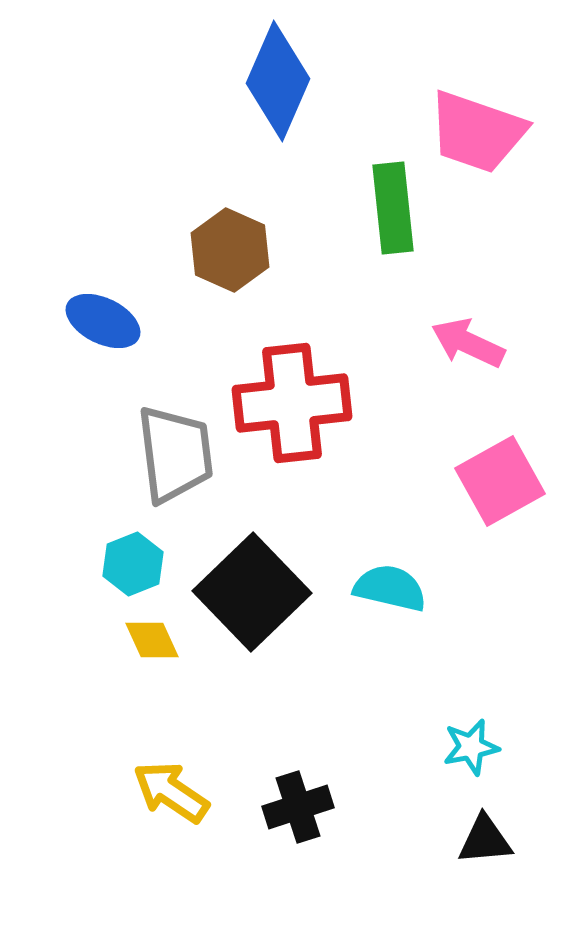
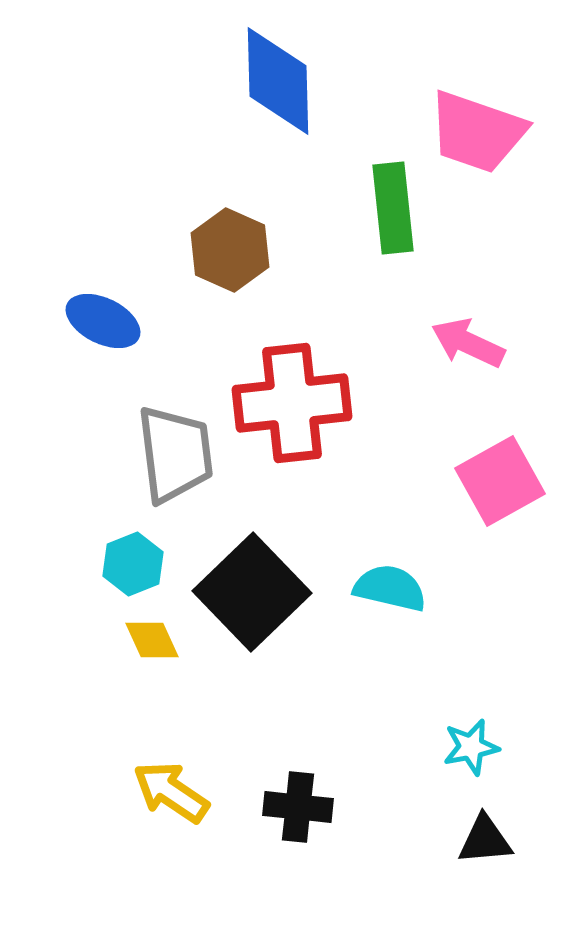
blue diamond: rotated 25 degrees counterclockwise
black cross: rotated 24 degrees clockwise
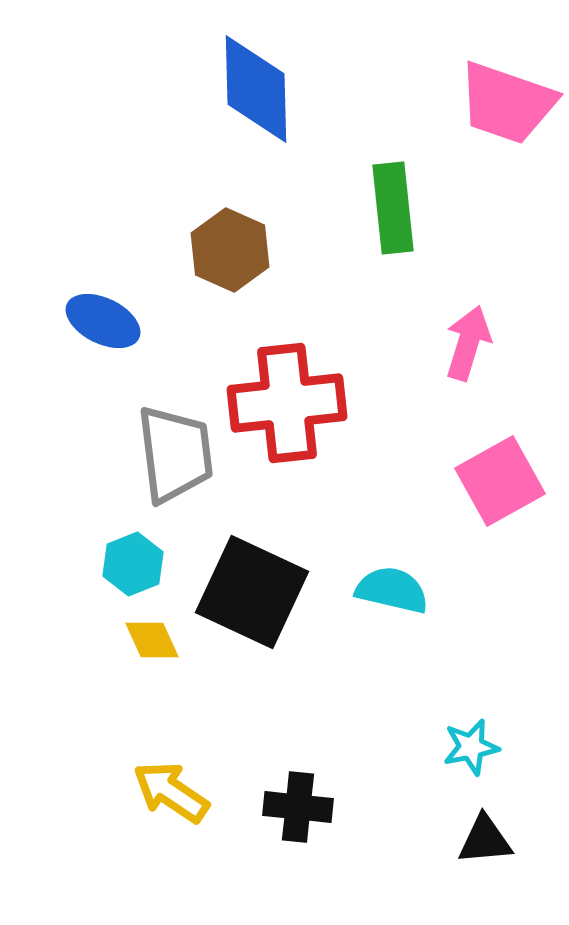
blue diamond: moved 22 px left, 8 px down
pink trapezoid: moved 30 px right, 29 px up
pink arrow: rotated 82 degrees clockwise
red cross: moved 5 px left
cyan semicircle: moved 2 px right, 2 px down
black square: rotated 21 degrees counterclockwise
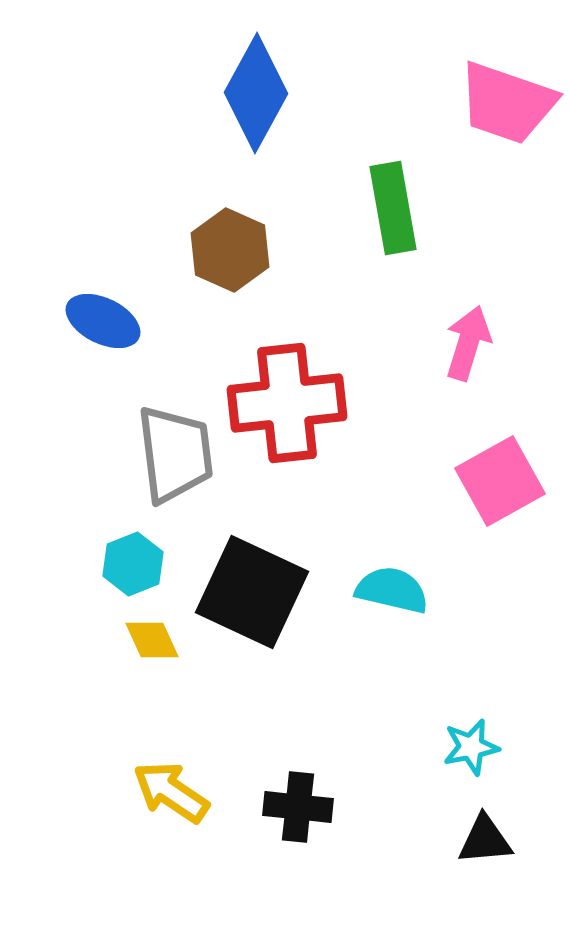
blue diamond: moved 4 px down; rotated 30 degrees clockwise
green rectangle: rotated 4 degrees counterclockwise
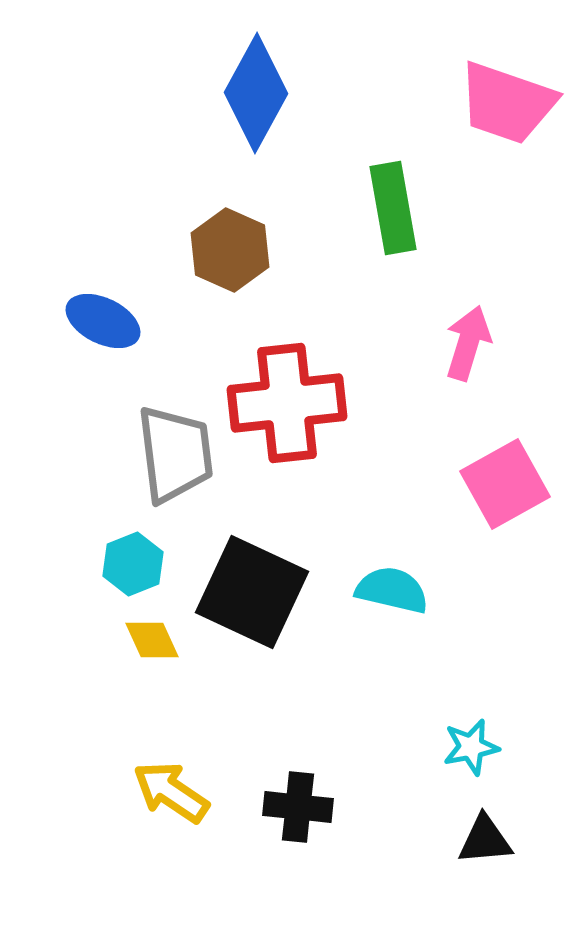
pink square: moved 5 px right, 3 px down
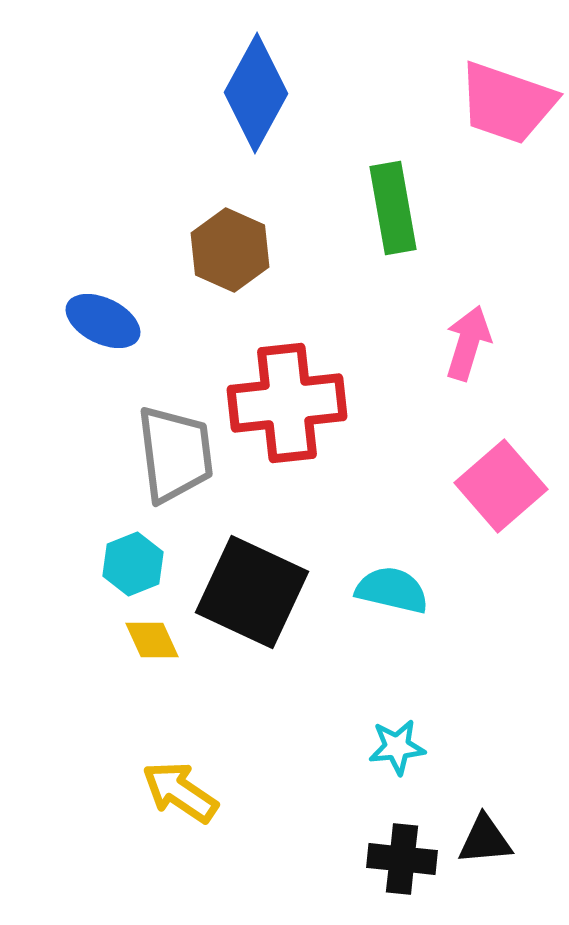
pink square: moved 4 px left, 2 px down; rotated 12 degrees counterclockwise
cyan star: moved 74 px left; rotated 6 degrees clockwise
yellow arrow: moved 9 px right
black cross: moved 104 px right, 52 px down
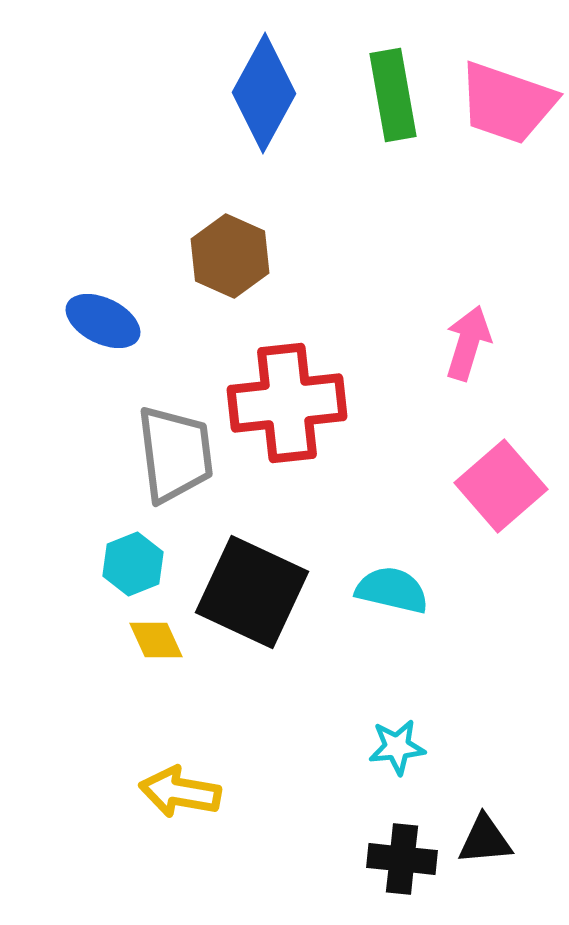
blue diamond: moved 8 px right
green rectangle: moved 113 px up
brown hexagon: moved 6 px down
yellow diamond: moved 4 px right
yellow arrow: rotated 24 degrees counterclockwise
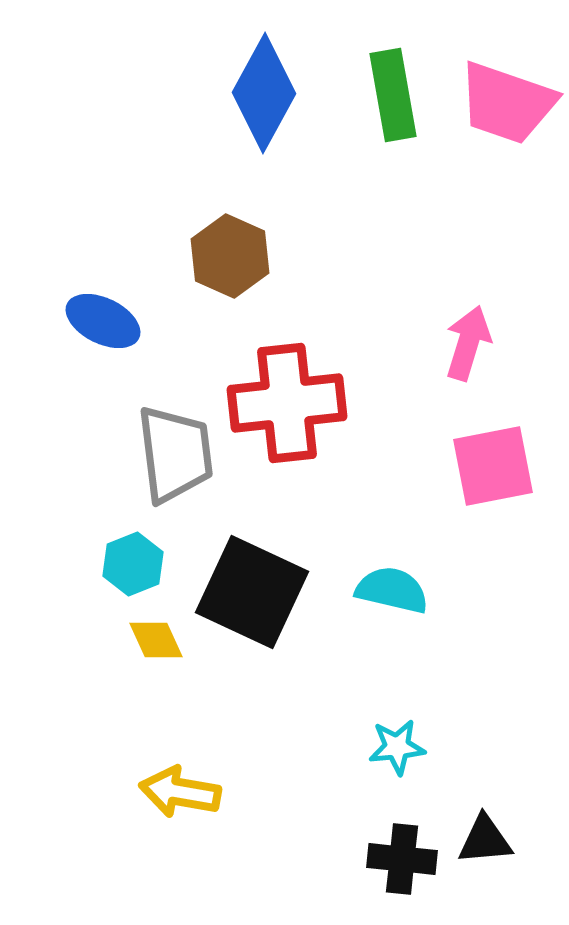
pink square: moved 8 px left, 20 px up; rotated 30 degrees clockwise
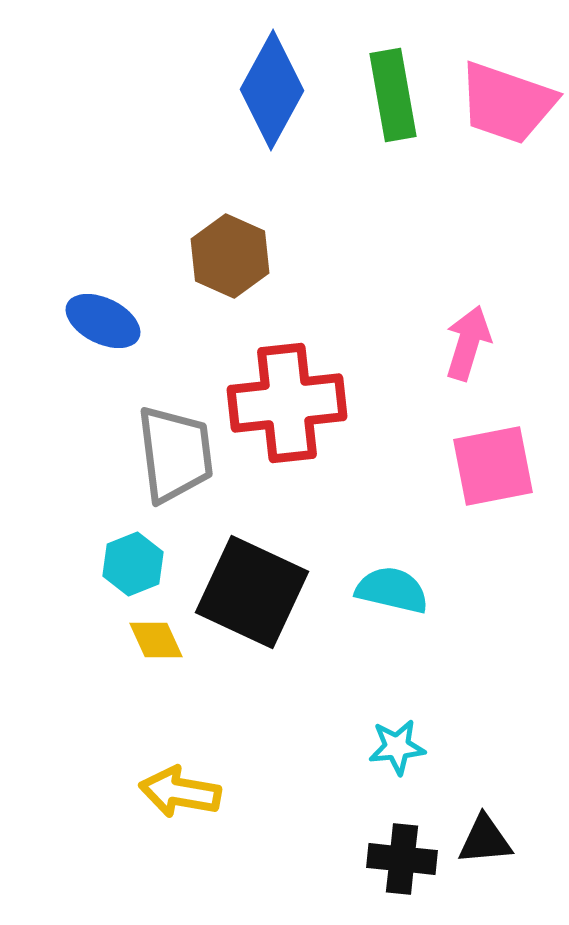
blue diamond: moved 8 px right, 3 px up
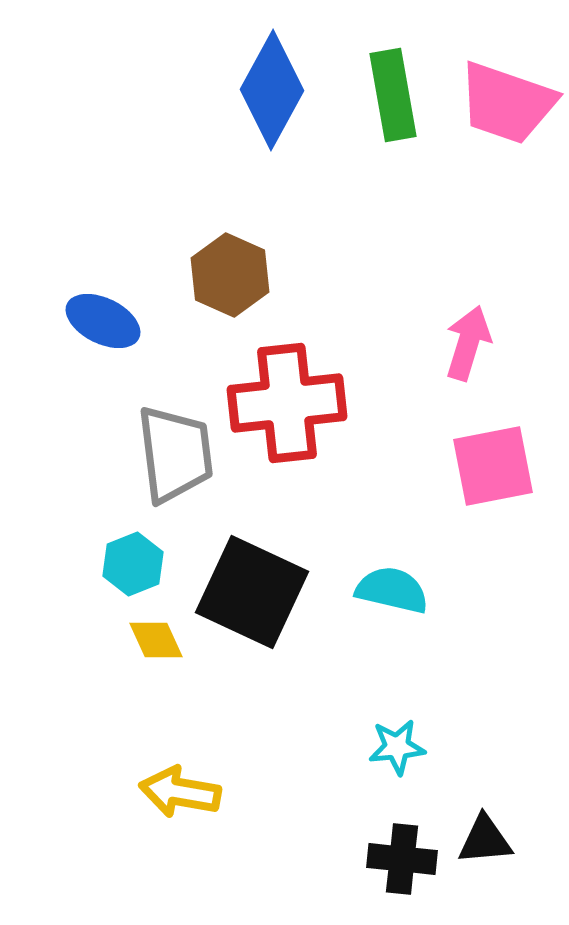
brown hexagon: moved 19 px down
